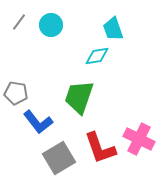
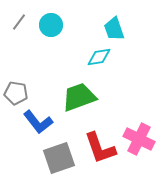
cyan trapezoid: moved 1 px right
cyan diamond: moved 2 px right, 1 px down
green trapezoid: rotated 51 degrees clockwise
gray square: rotated 12 degrees clockwise
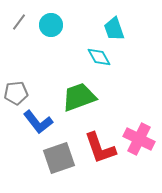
cyan diamond: rotated 70 degrees clockwise
gray pentagon: rotated 15 degrees counterclockwise
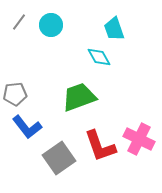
gray pentagon: moved 1 px left, 1 px down
blue L-shape: moved 11 px left, 5 px down
red L-shape: moved 2 px up
gray square: rotated 16 degrees counterclockwise
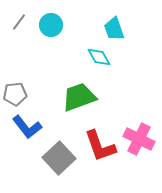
gray square: rotated 8 degrees counterclockwise
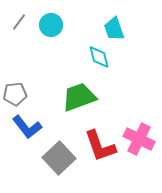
cyan diamond: rotated 15 degrees clockwise
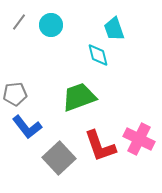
cyan diamond: moved 1 px left, 2 px up
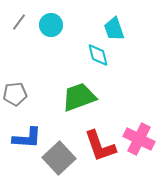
blue L-shape: moved 11 px down; rotated 48 degrees counterclockwise
